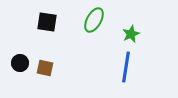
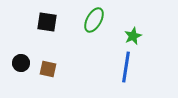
green star: moved 2 px right, 2 px down
black circle: moved 1 px right
brown square: moved 3 px right, 1 px down
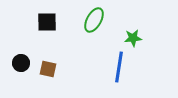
black square: rotated 10 degrees counterclockwise
green star: moved 2 px down; rotated 18 degrees clockwise
blue line: moved 7 px left
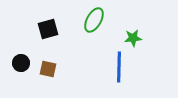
black square: moved 1 px right, 7 px down; rotated 15 degrees counterclockwise
blue line: rotated 8 degrees counterclockwise
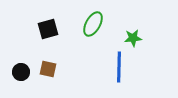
green ellipse: moved 1 px left, 4 px down
black circle: moved 9 px down
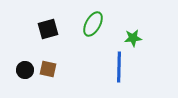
black circle: moved 4 px right, 2 px up
